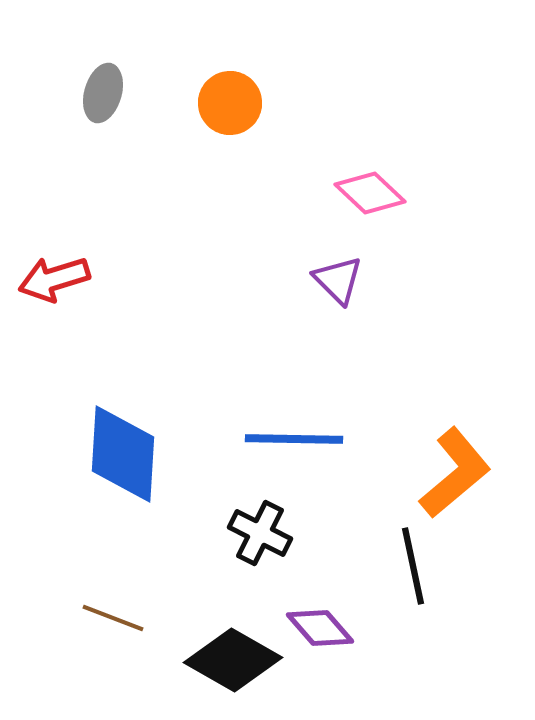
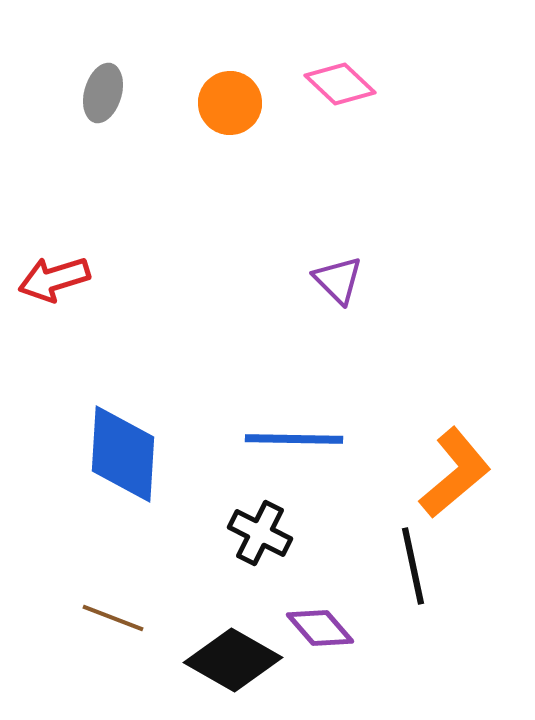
pink diamond: moved 30 px left, 109 px up
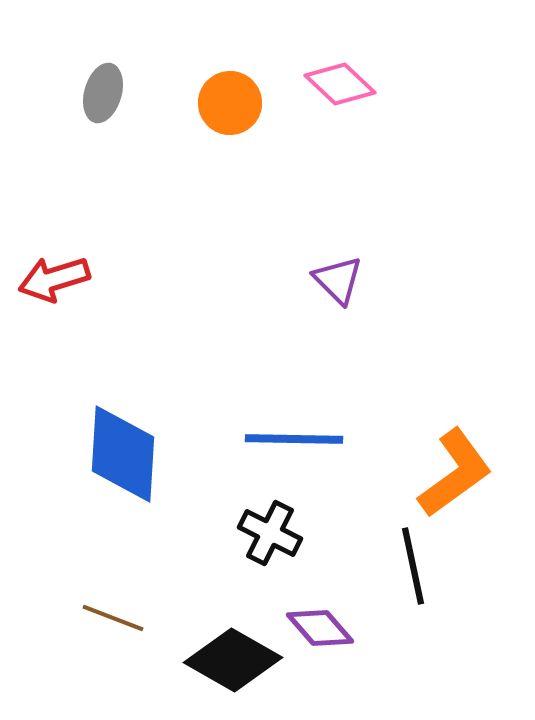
orange L-shape: rotated 4 degrees clockwise
black cross: moved 10 px right
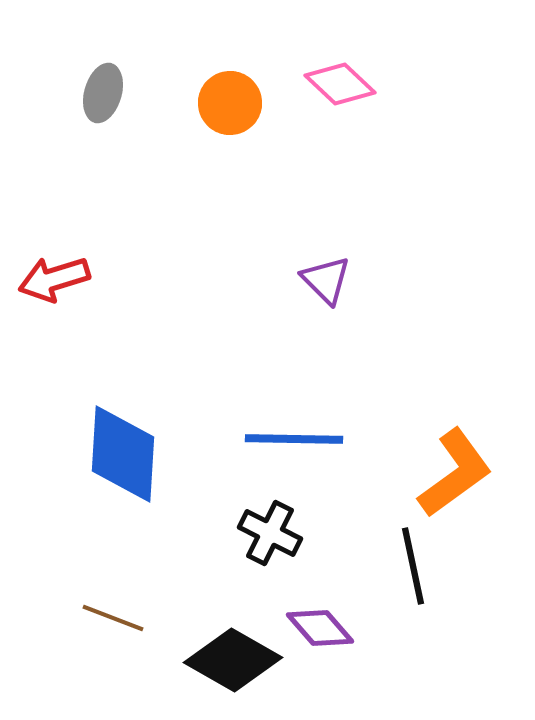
purple triangle: moved 12 px left
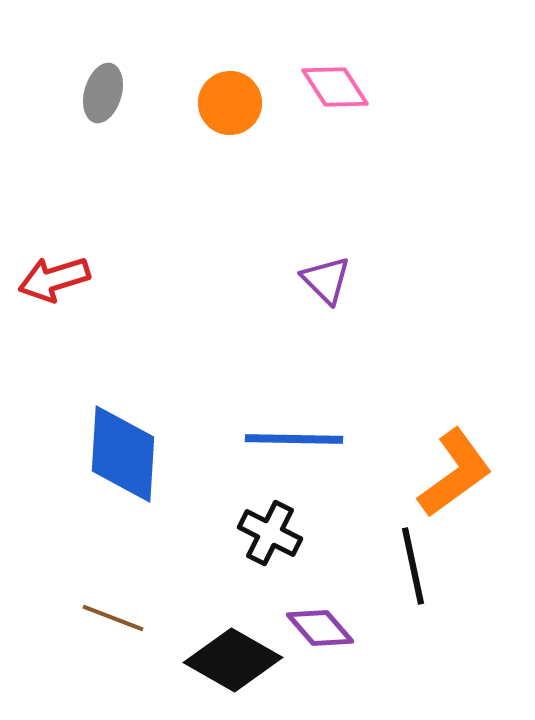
pink diamond: moved 5 px left, 3 px down; rotated 14 degrees clockwise
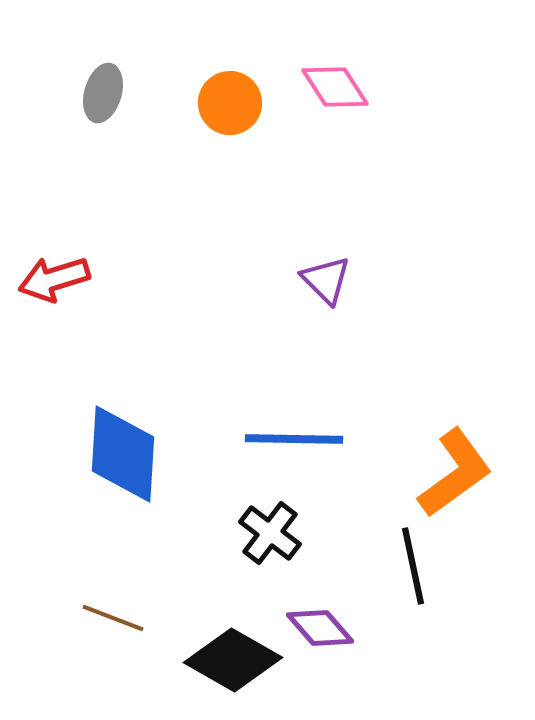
black cross: rotated 10 degrees clockwise
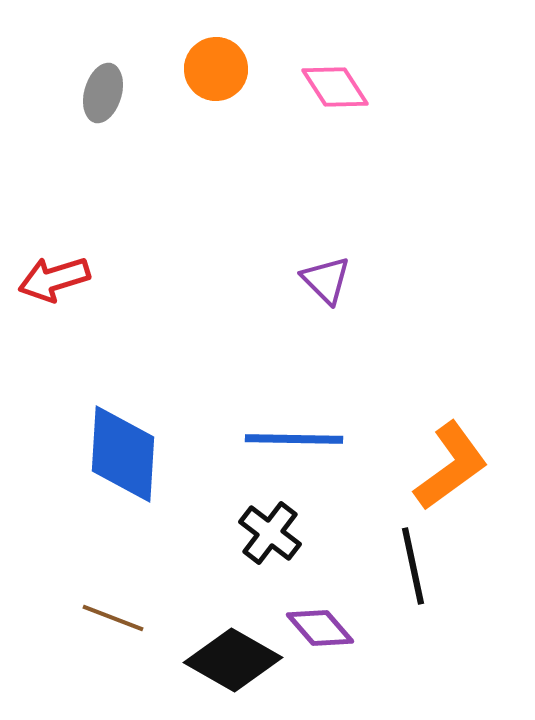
orange circle: moved 14 px left, 34 px up
orange L-shape: moved 4 px left, 7 px up
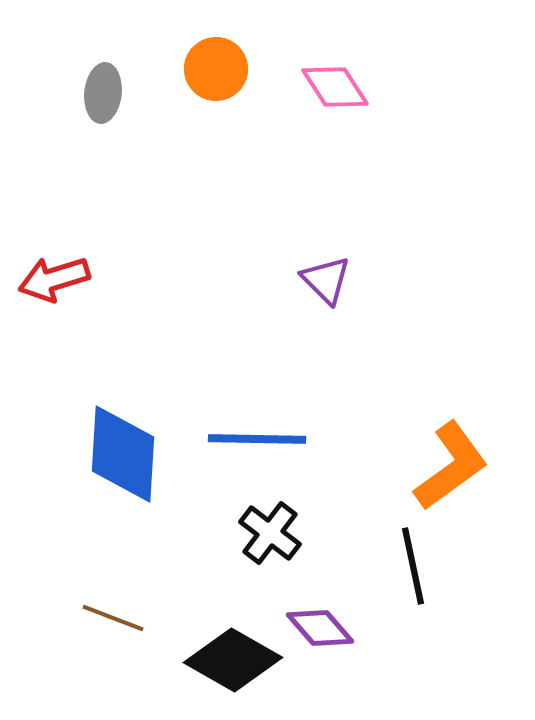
gray ellipse: rotated 10 degrees counterclockwise
blue line: moved 37 px left
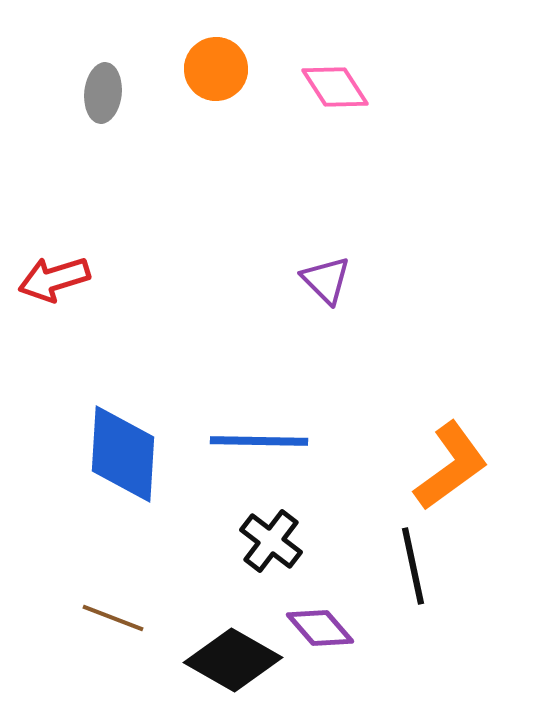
blue line: moved 2 px right, 2 px down
black cross: moved 1 px right, 8 px down
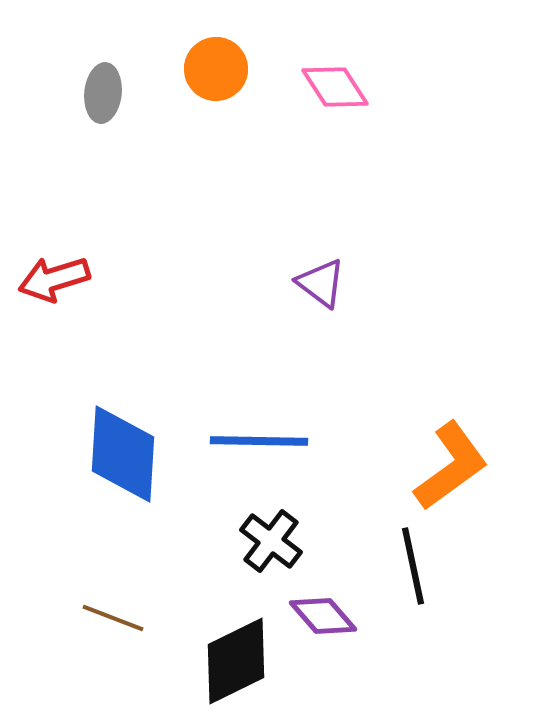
purple triangle: moved 5 px left, 3 px down; rotated 8 degrees counterclockwise
purple diamond: moved 3 px right, 12 px up
black diamond: moved 3 px right, 1 px down; rotated 56 degrees counterclockwise
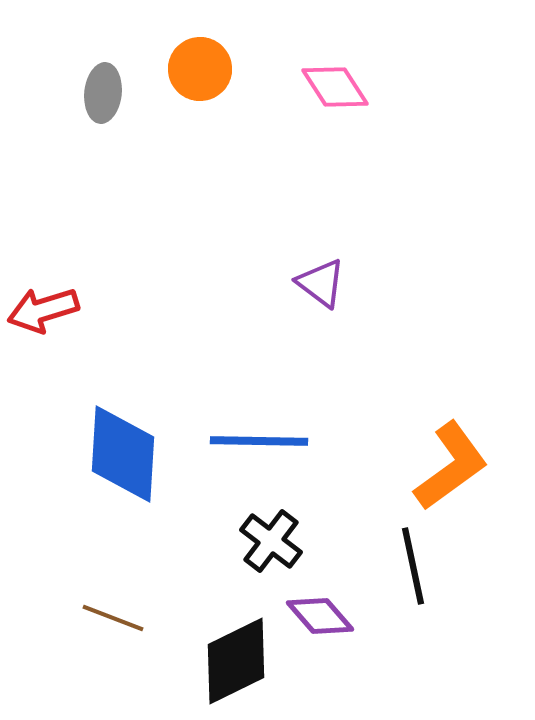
orange circle: moved 16 px left
red arrow: moved 11 px left, 31 px down
purple diamond: moved 3 px left
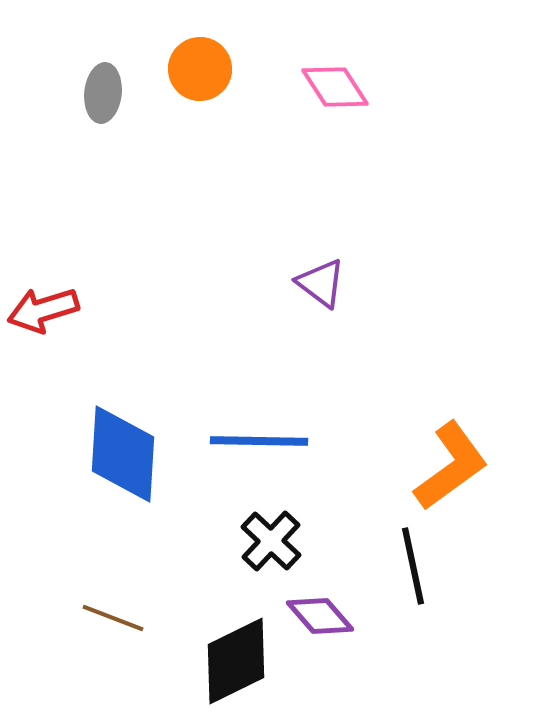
black cross: rotated 6 degrees clockwise
